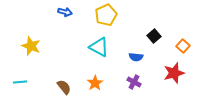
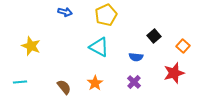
purple cross: rotated 16 degrees clockwise
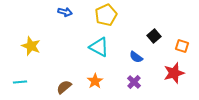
orange square: moved 1 px left; rotated 24 degrees counterclockwise
blue semicircle: rotated 32 degrees clockwise
orange star: moved 2 px up
brown semicircle: rotated 91 degrees counterclockwise
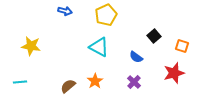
blue arrow: moved 1 px up
yellow star: rotated 12 degrees counterclockwise
brown semicircle: moved 4 px right, 1 px up
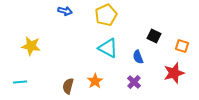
black square: rotated 24 degrees counterclockwise
cyan triangle: moved 9 px right, 1 px down
blue semicircle: moved 2 px right; rotated 32 degrees clockwise
brown semicircle: rotated 35 degrees counterclockwise
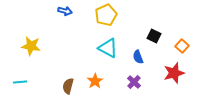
orange square: rotated 24 degrees clockwise
